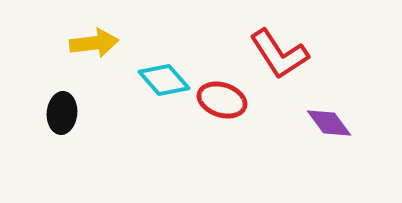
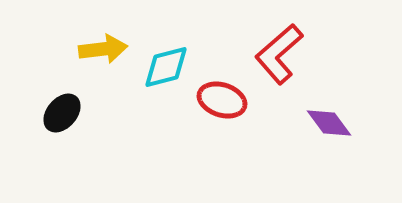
yellow arrow: moved 9 px right, 6 px down
red L-shape: rotated 82 degrees clockwise
cyan diamond: moved 2 px right, 13 px up; rotated 63 degrees counterclockwise
black ellipse: rotated 36 degrees clockwise
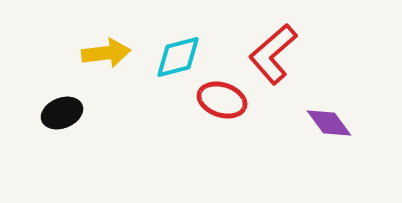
yellow arrow: moved 3 px right, 4 px down
red L-shape: moved 6 px left
cyan diamond: moved 12 px right, 10 px up
black ellipse: rotated 27 degrees clockwise
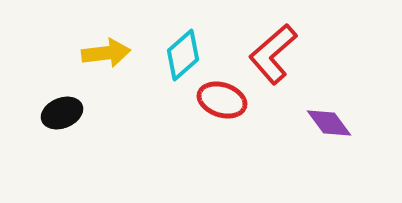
cyan diamond: moved 5 px right, 2 px up; rotated 27 degrees counterclockwise
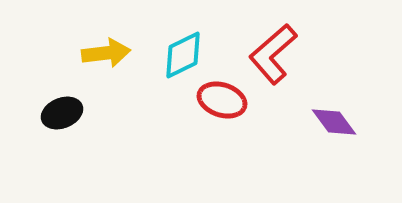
cyan diamond: rotated 15 degrees clockwise
purple diamond: moved 5 px right, 1 px up
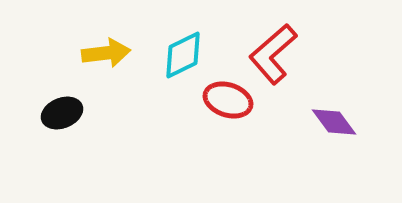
red ellipse: moved 6 px right
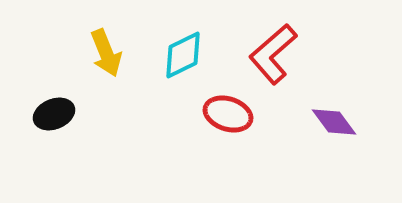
yellow arrow: rotated 75 degrees clockwise
red ellipse: moved 14 px down
black ellipse: moved 8 px left, 1 px down
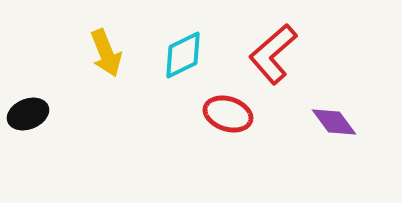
black ellipse: moved 26 px left
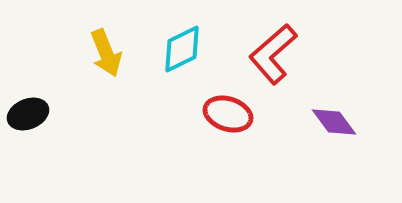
cyan diamond: moved 1 px left, 6 px up
